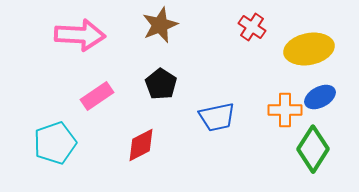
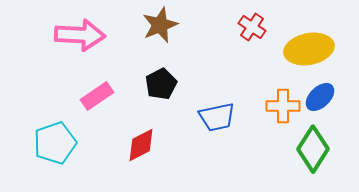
black pentagon: rotated 12 degrees clockwise
blue ellipse: rotated 16 degrees counterclockwise
orange cross: moved 2 px left, 4 px up
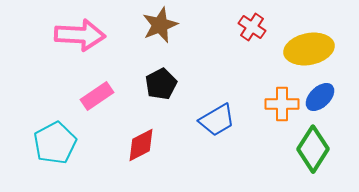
orange cross: moved 1 px left, 2 px up
blue trapezoid: moved 3 px down; rotated 18 degrees counterclockwise
cyan pentagon: rotated 9 degrees counterclockwise
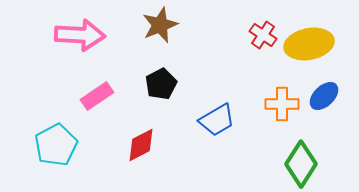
red cross: moved 11 px right, 8 px down
yellow ellipse: moved 5 px up
blue ellipse: moved 4 px right, 1 px up
cyan pentagon: moved 1 px right, 2 px down
green diamond: moved 12 px left, 15 px down
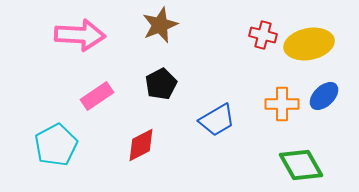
red cross: rotated 20 degrees counterclockwise
green diamond: moved 1 px down; rotated 63 degrees counterclockwise
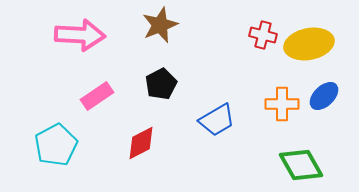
red diamond: moved 2 px up
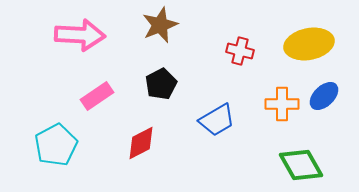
red cross: moved 23 px left, 16 px down
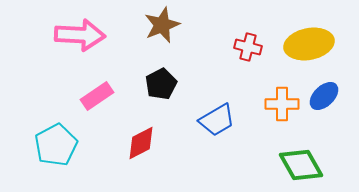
brown star: moved 2 px right
red cross: moved 8 px right, 4 px up
